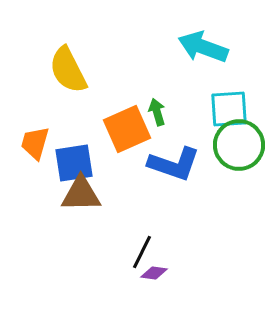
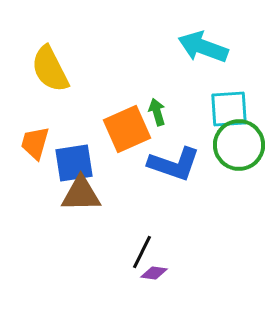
yellow semicircle: moved 18 px left, 1 px up
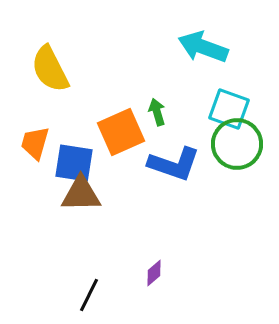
cyan square: rotated 24 degrees clockwise
orange square: moved 6 px left, 3 px down
green circle: moved 2 px left, 1 px up
blue square: rotated 18 degrees clockwise
black line: moved 53 px left, 43 px down
purple diamond: rotated 48 degrees counterclockwise
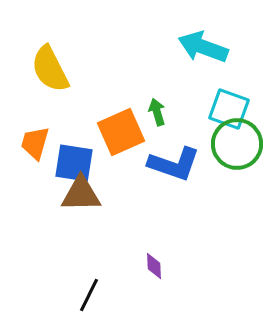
purple diamond: moved 7 px up; rotated 52 degrees counterclockwise
